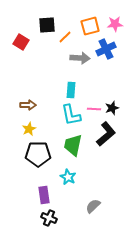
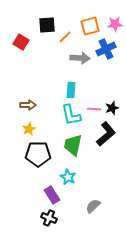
purple rectangle: moved 8 px right; rotated 24 degrees counterclockwise
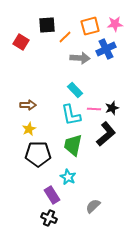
cyan rectangle: moved 4 px right; rotated 49 degrees counterclockwise
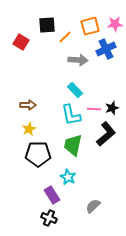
gray arrow: moved 2 px left, 2 px down
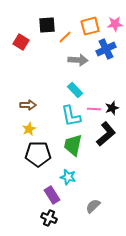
cyan L-shape: moved 1 px down
cyan star: rotated 14 degrees counterclockwise
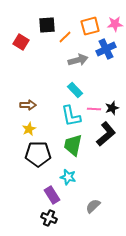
gray arrow: rotated 18 degrees counterclockwise
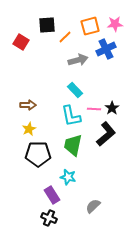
black star: rotated 16 degrees counterclockwise
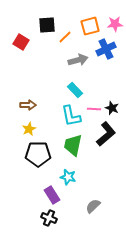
black star: rotated 16 degrees counterclockwise
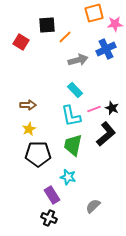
orange square: moved 4 px right, 13 px up
pink line: rotated 24 degrees counterclockwise
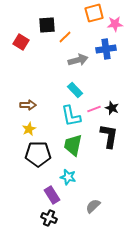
blue cross: rotated 18 degrees clockwise
black L-shape: moved 3 px right, 2 px down; rotated 40 degrees counterclockwise
